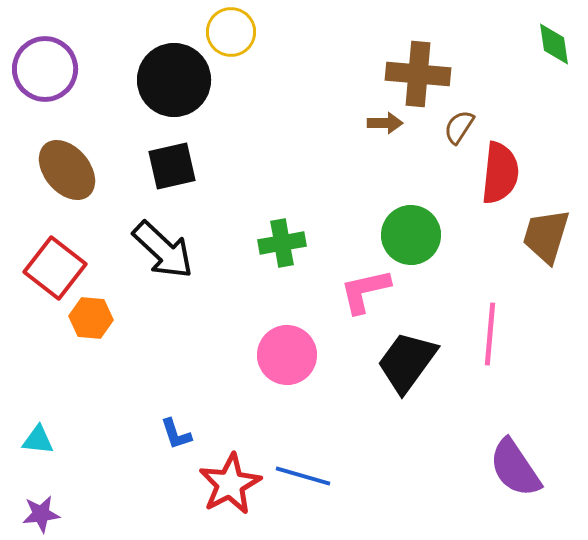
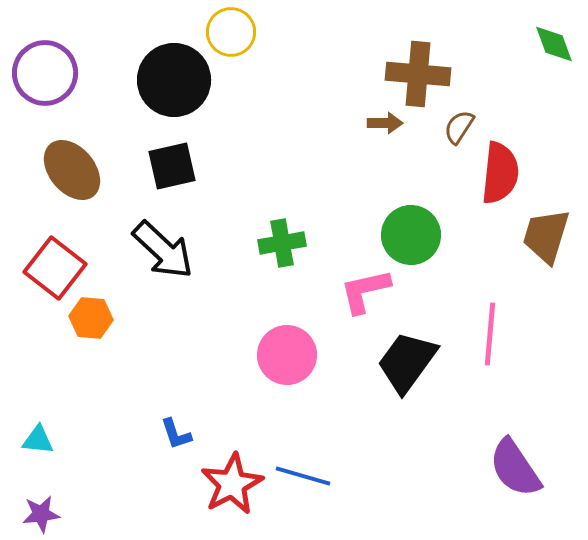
green diamond: rotated 12 degrees counterclockwise
purple circle: moved 4 px down
brown ellipse: moved 5 px right
red star: moved 2 px right
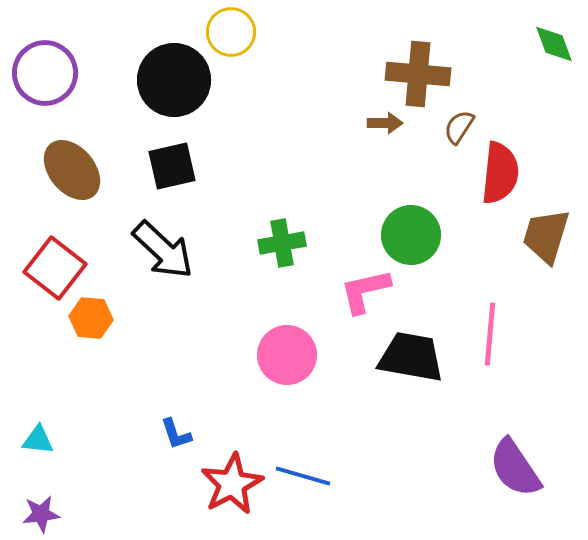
black trapezoid: moved 4 px right, 5 px up; rotated 64 degrees clockwise
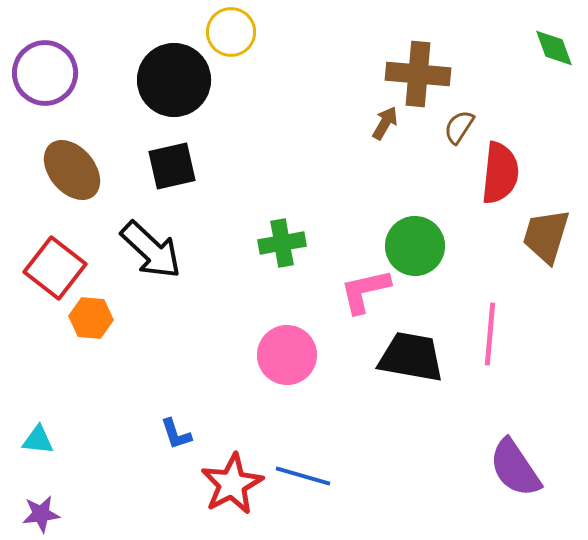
green diamond: moved 4 px down
brown arrow: rotated 60 degrees counterclockwise
green circle: moved 4 px right, 11 px down
black arrow: moved 12 px left
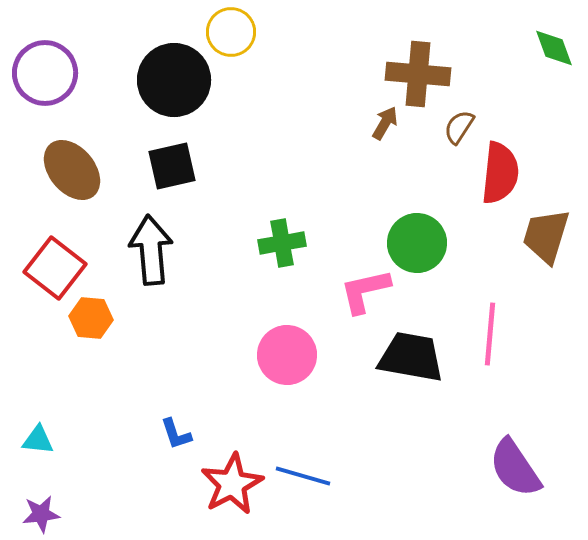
green circle: moved 2 px right, 3 px up
black arrow: rotated 138 degrees counterclockwise
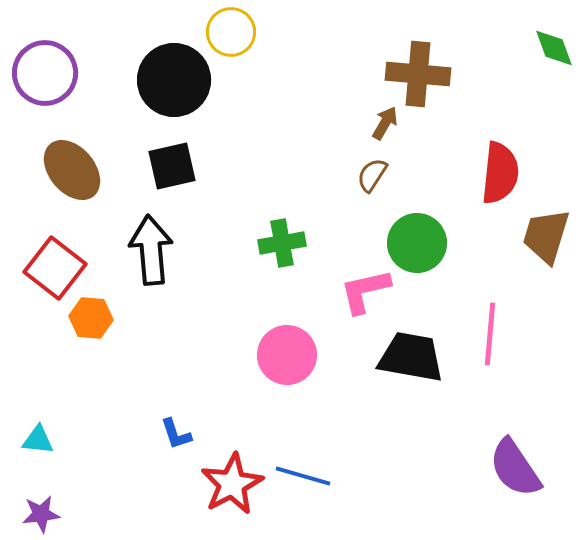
brown semicircle: moved 87 px left, 48 px down
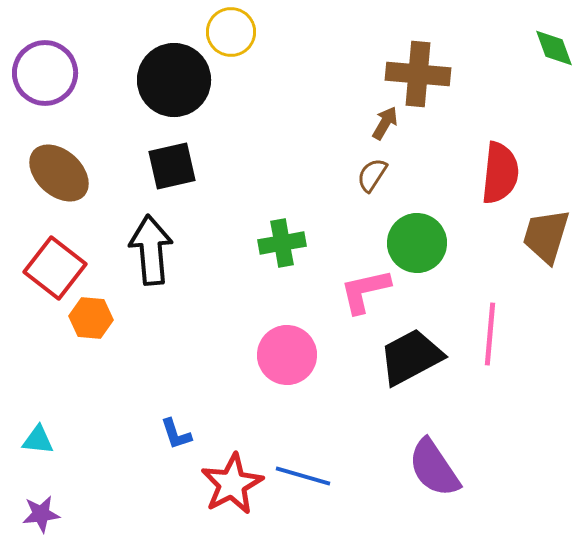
brown ellipse: moved 13 px left, 3 px down; rotated 8 degrees counterclockwise
black trapezoid: rotated 38 degrees counterclockwise
purple semicircle: moved 81 px left
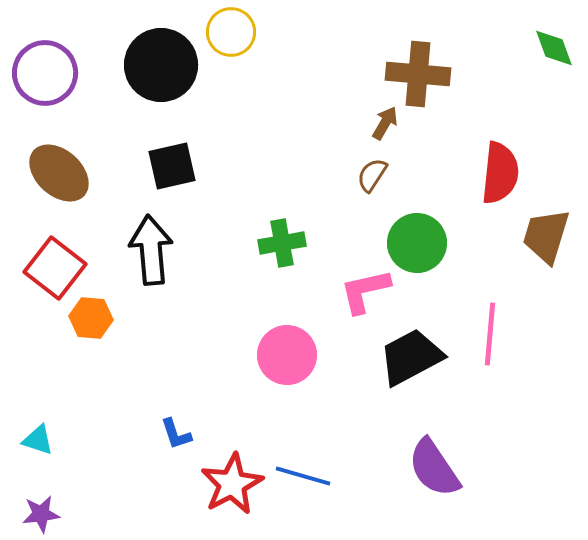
black circle: moved 13 px left, 15 px up
cyan triangle: rotated 12 degrees clockwise
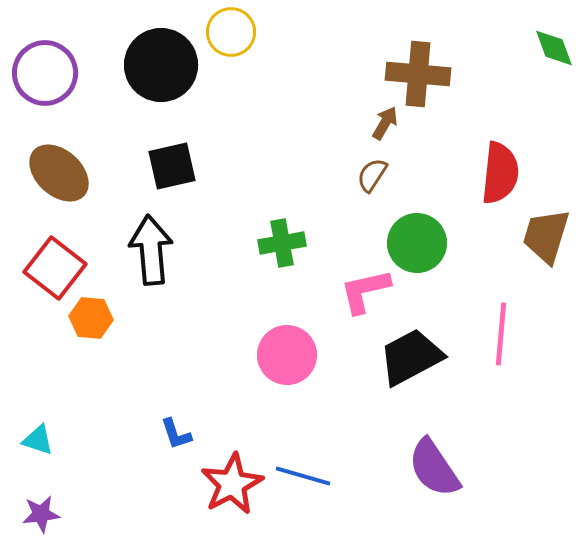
pink line: moved 11 px right
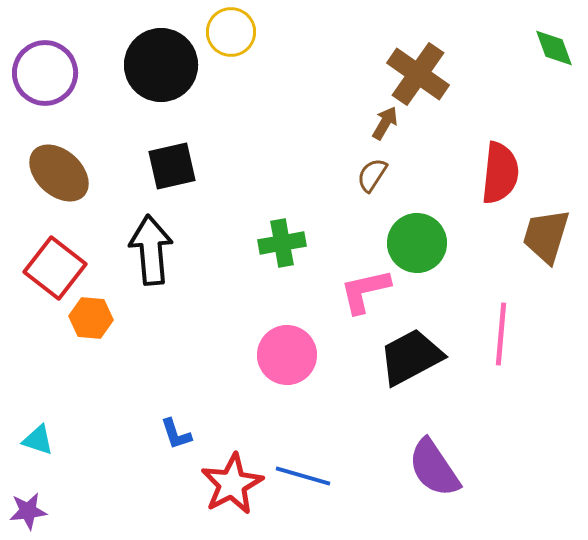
brown cross: rotated 30 degrees clockwise
purple star: moved 13 px left, 3 px up
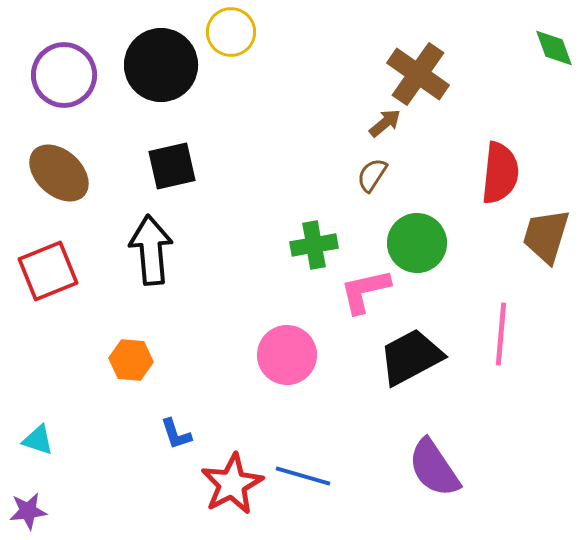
purple circle: moved 19 px right, 2 px down
brown arrow: rotated 20 degrees clockwise
green cross: moved 32 px right, 2 px down
red square: moved 7 px left, 3 px down; rotated 30 degrees clockwise
orange hexagon: moved 40 px right, 42 px down
